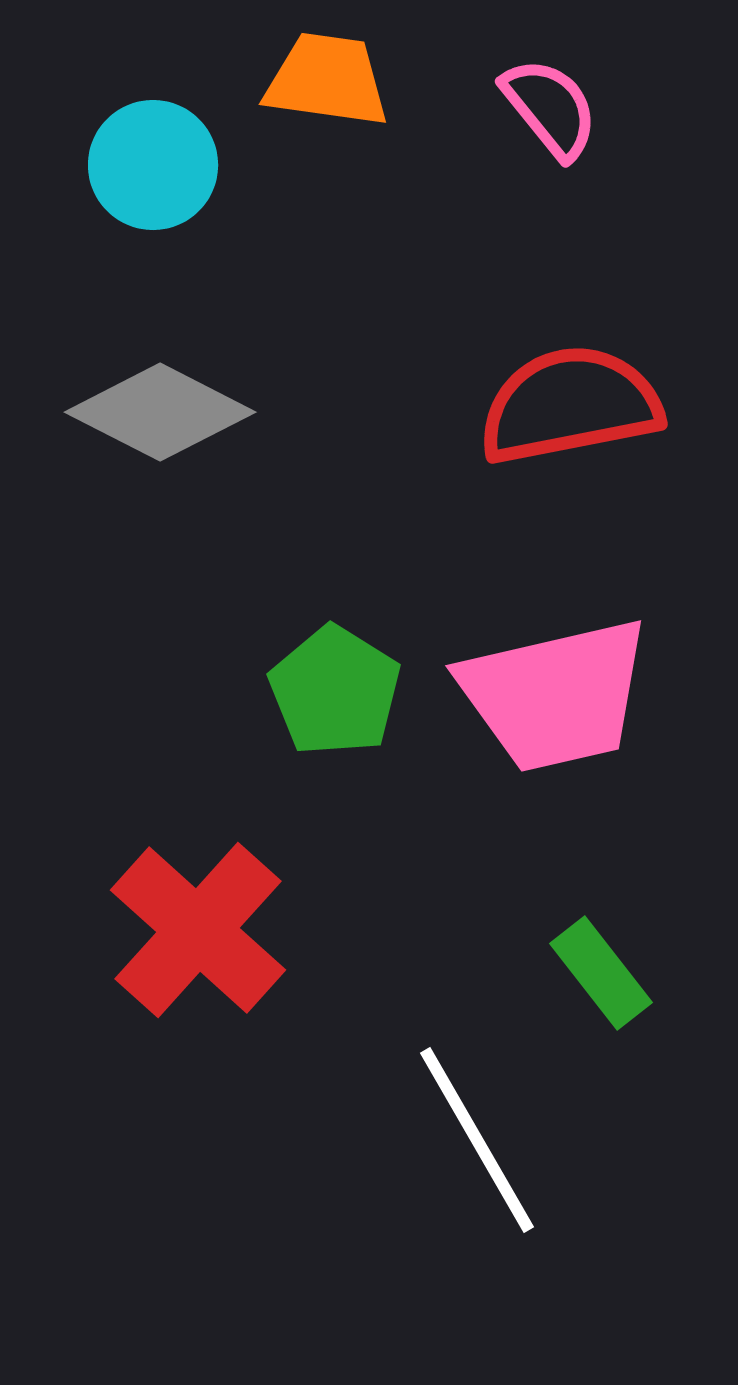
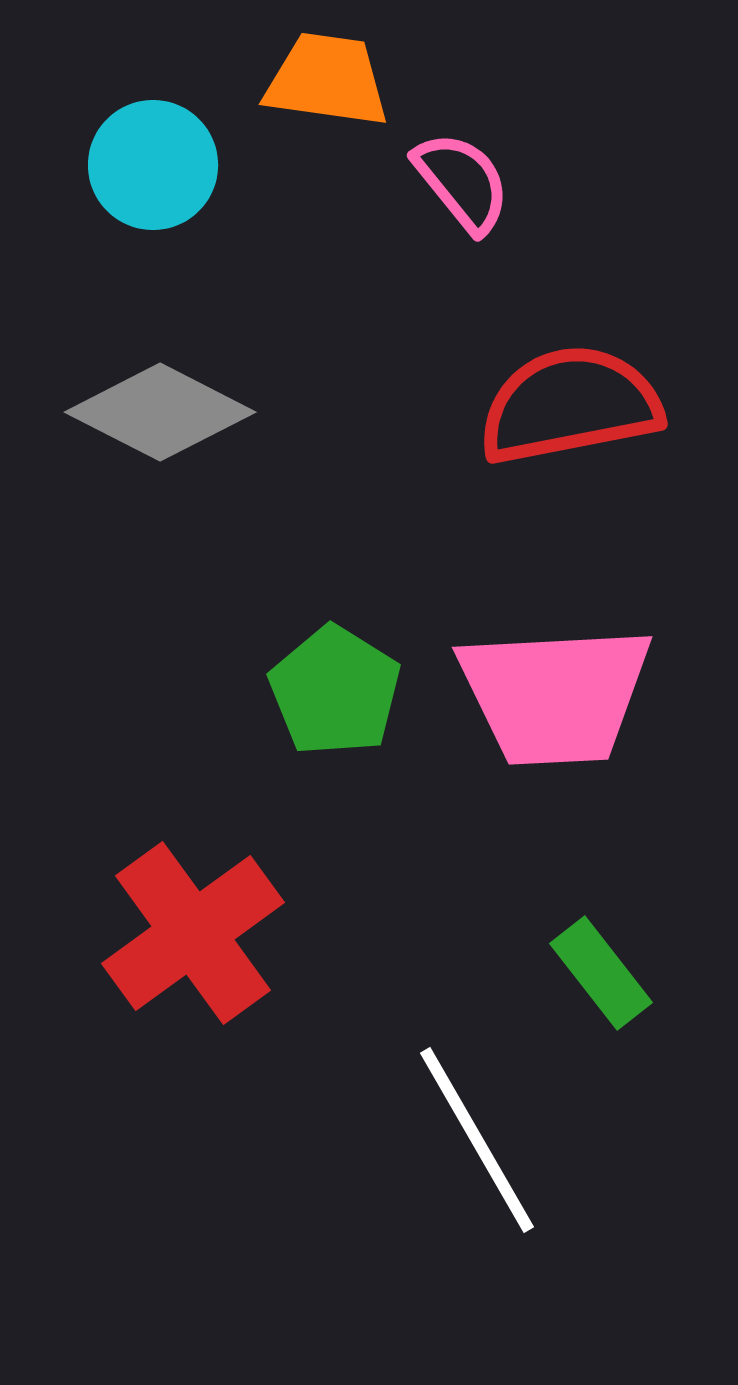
pink semicircle: moved 88 px left, 74 px down
pink trapezoid: rotated 10 degrees clockwise
red cross: moved 5 px left, 3 px down; rotated 12 degrees clockwise
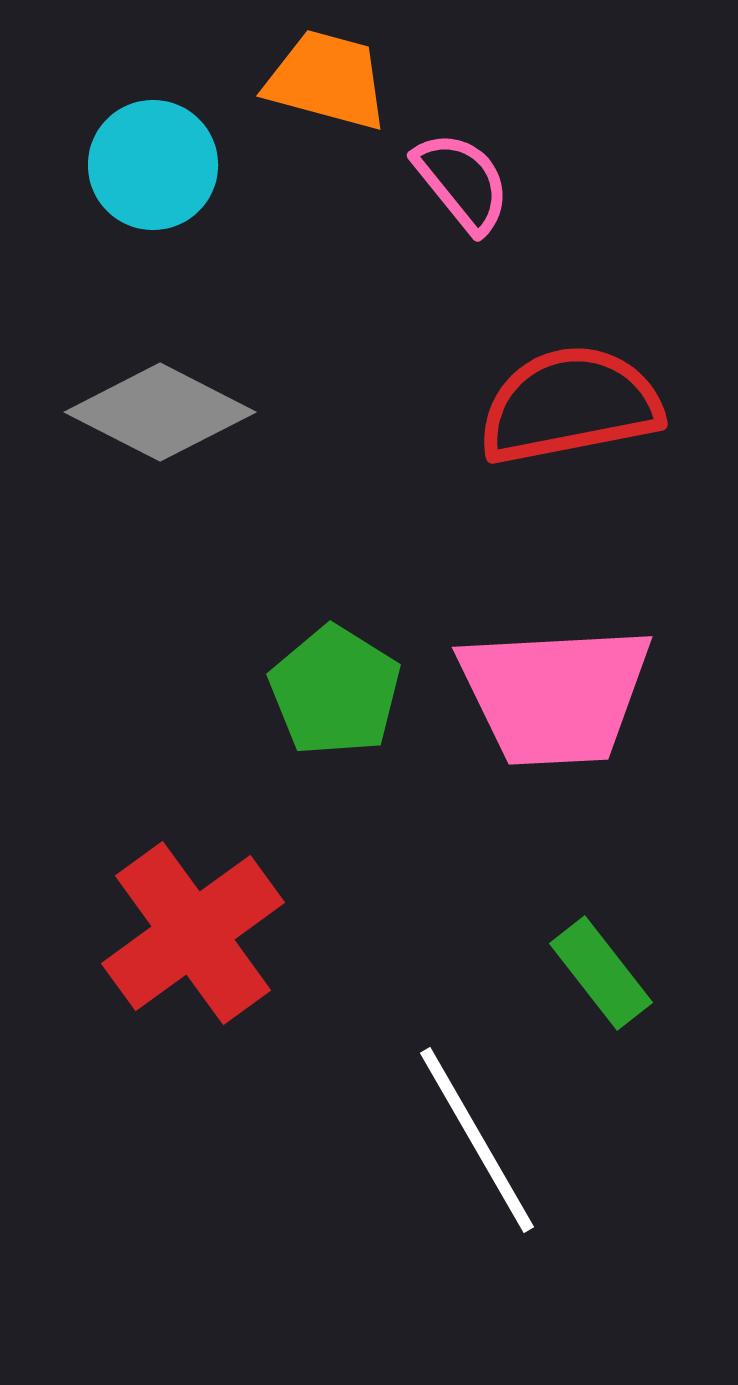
orange trapezoid: rotated 7 degrees clockwise
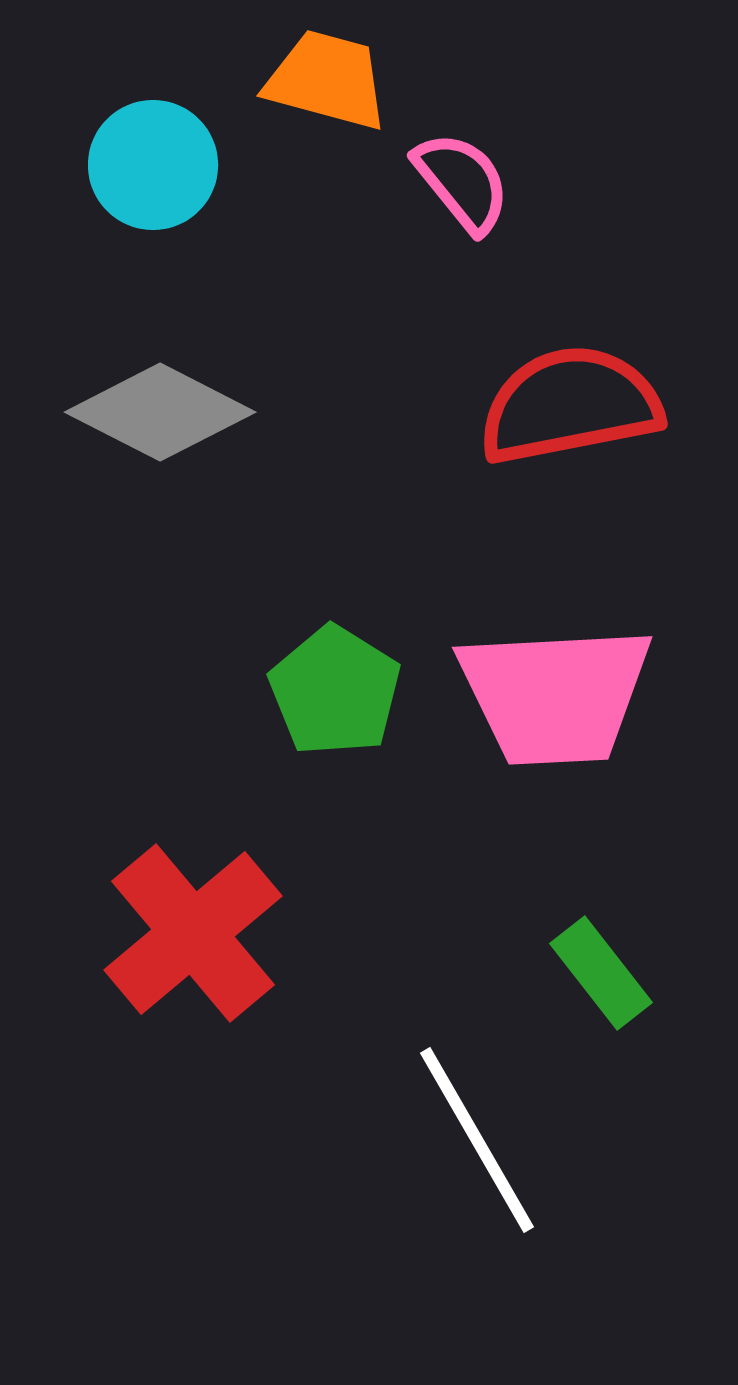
red cross: rotated 4 degrees counterclockwise
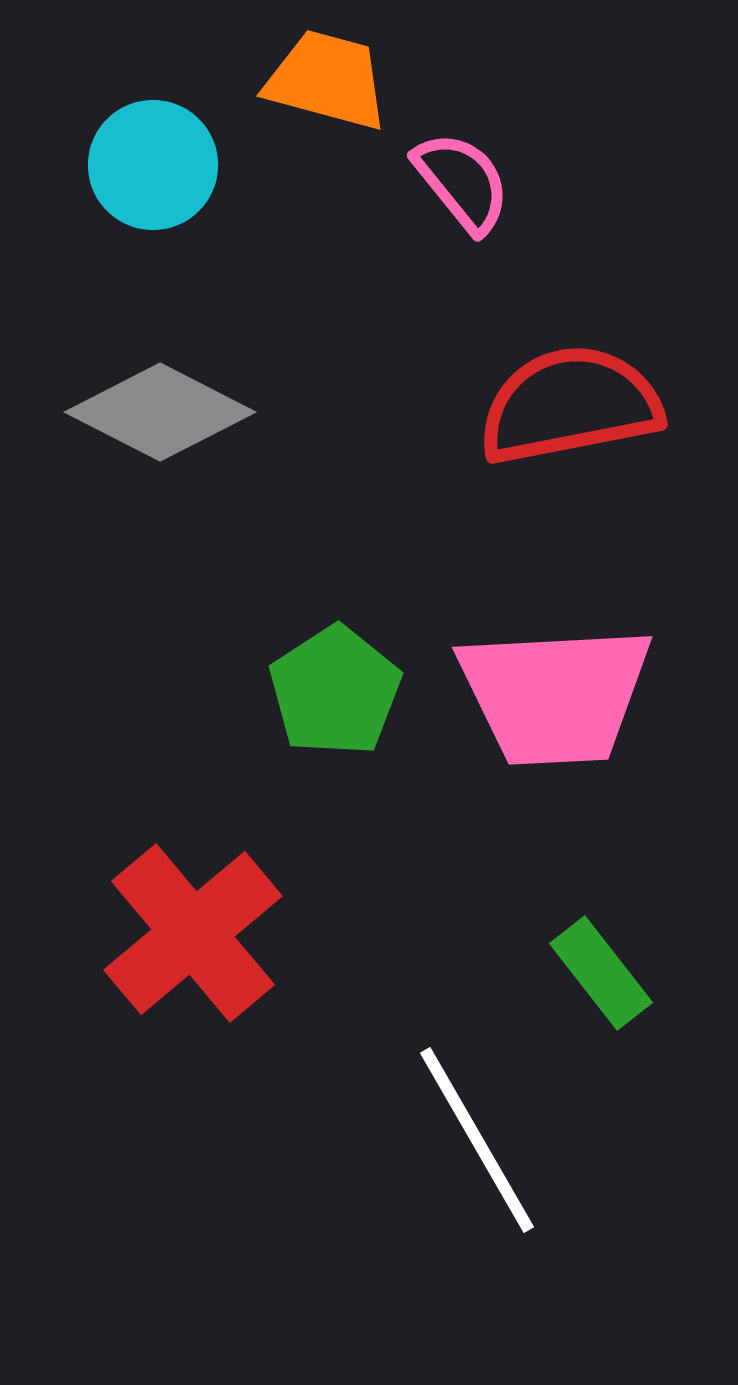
green pentagon: rotated 7 degrees clockwise
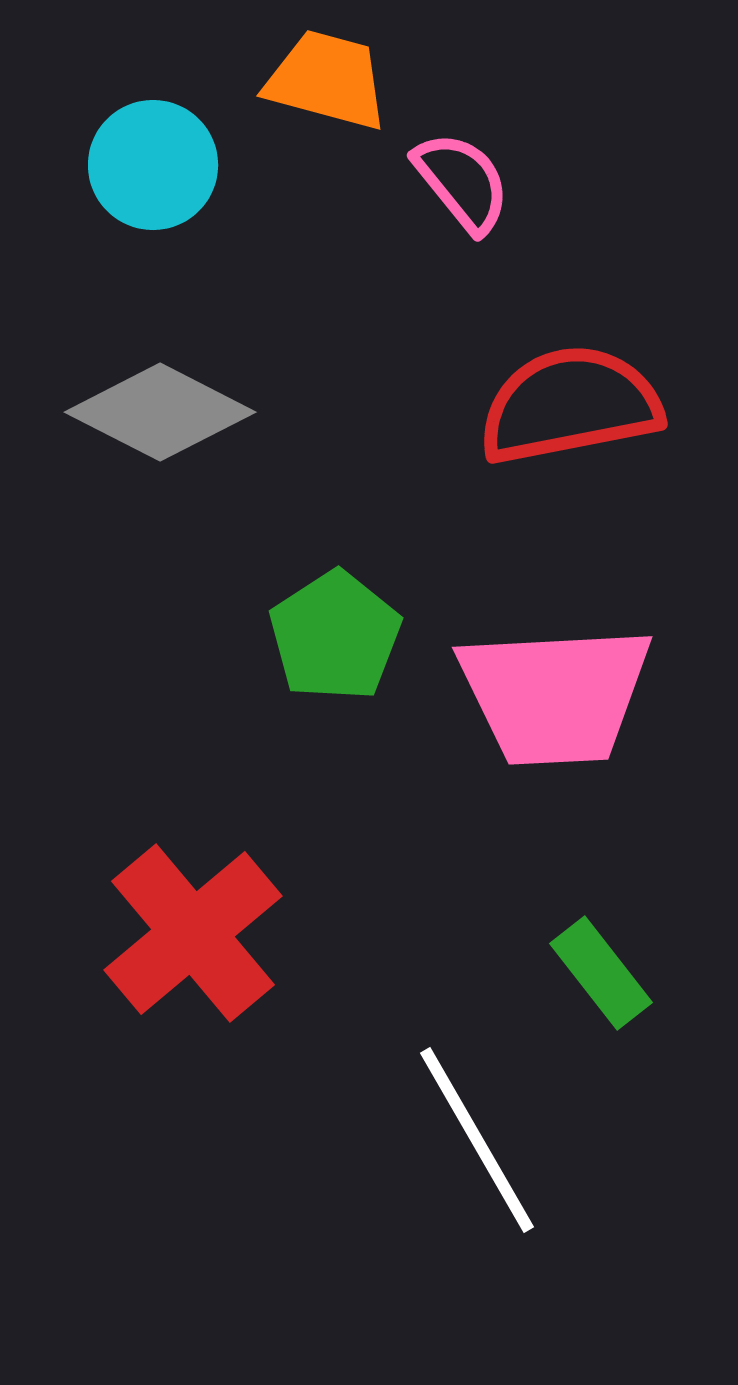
green pentagon: moved 55 px up
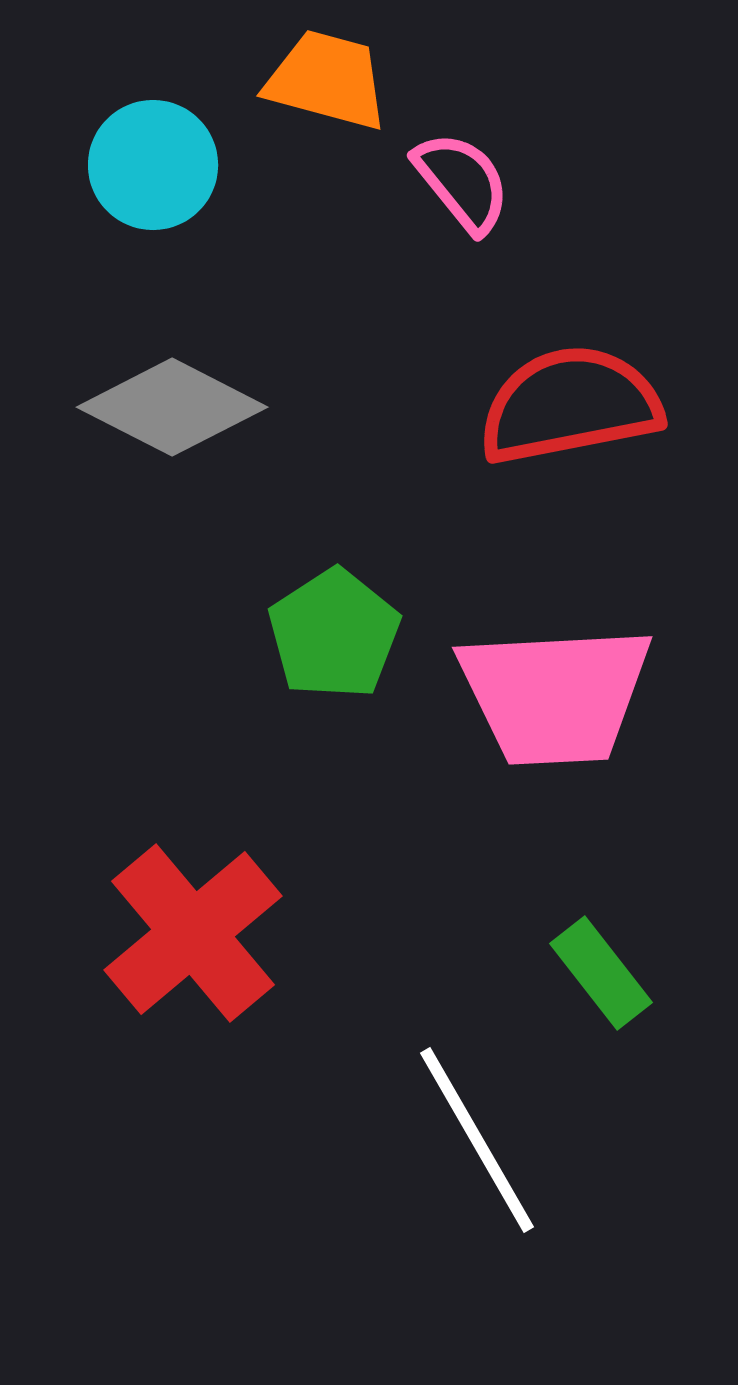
gray diamond: moved 12 px right, 5 px up
green pentagon: moved 1 px left, 2 px up
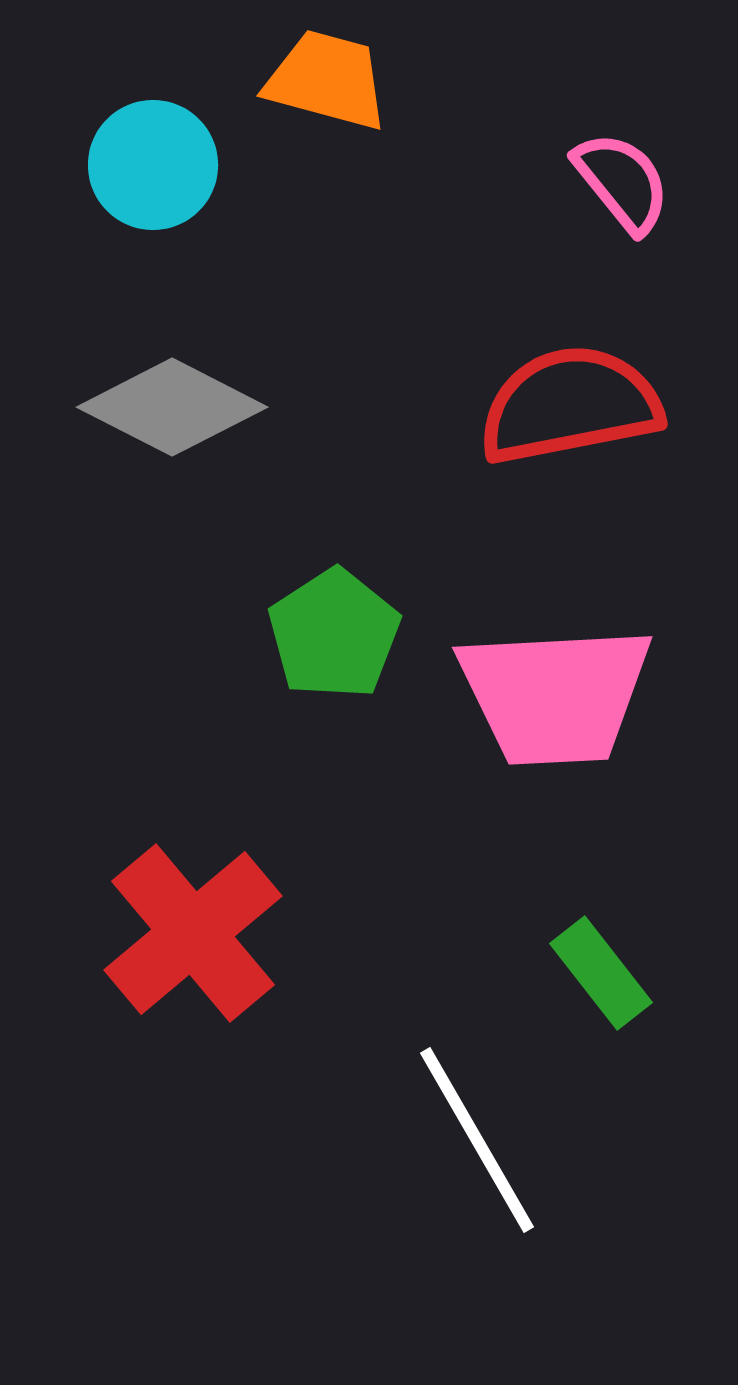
pink semicircle: moved 160 px right
